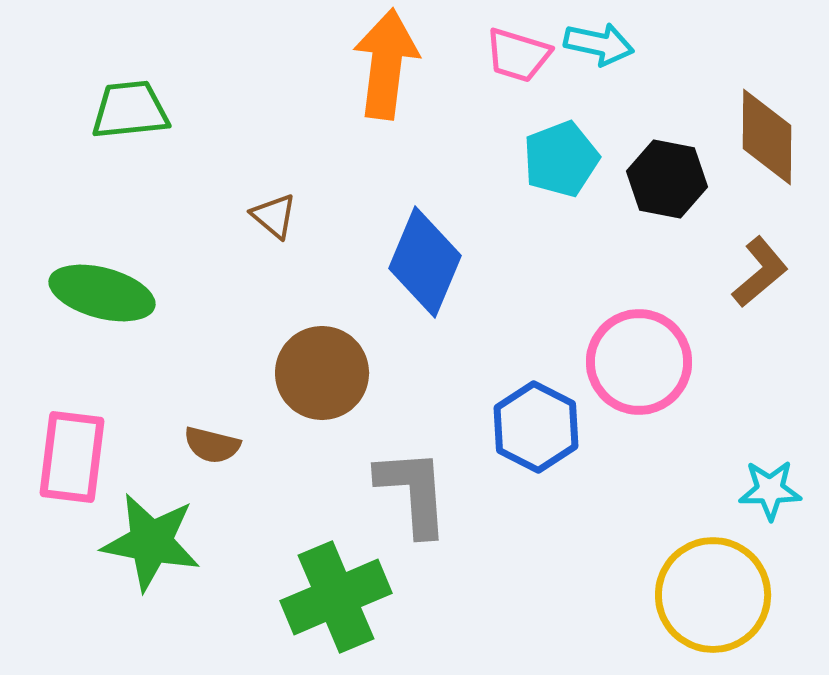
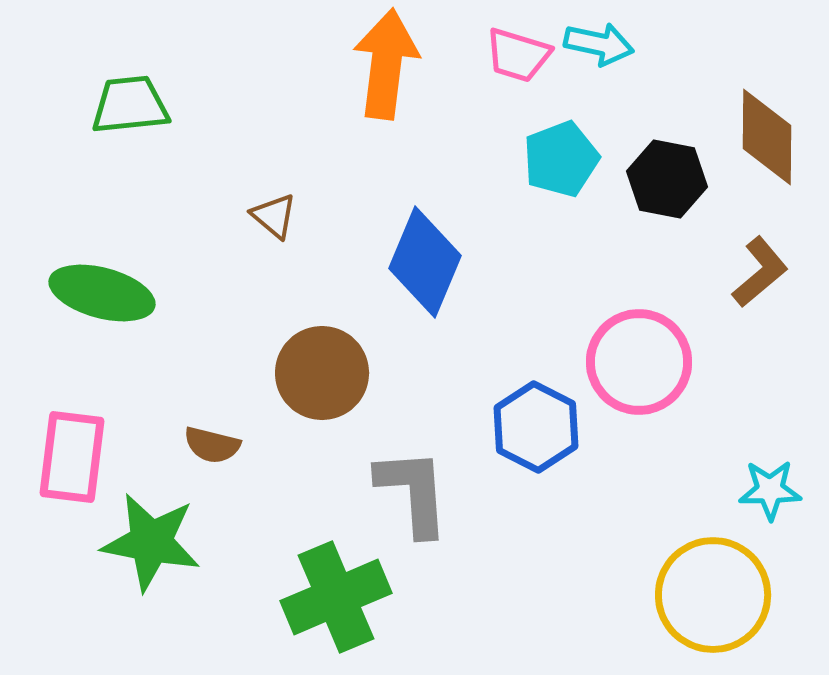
green trapezoid: moved 5 px up
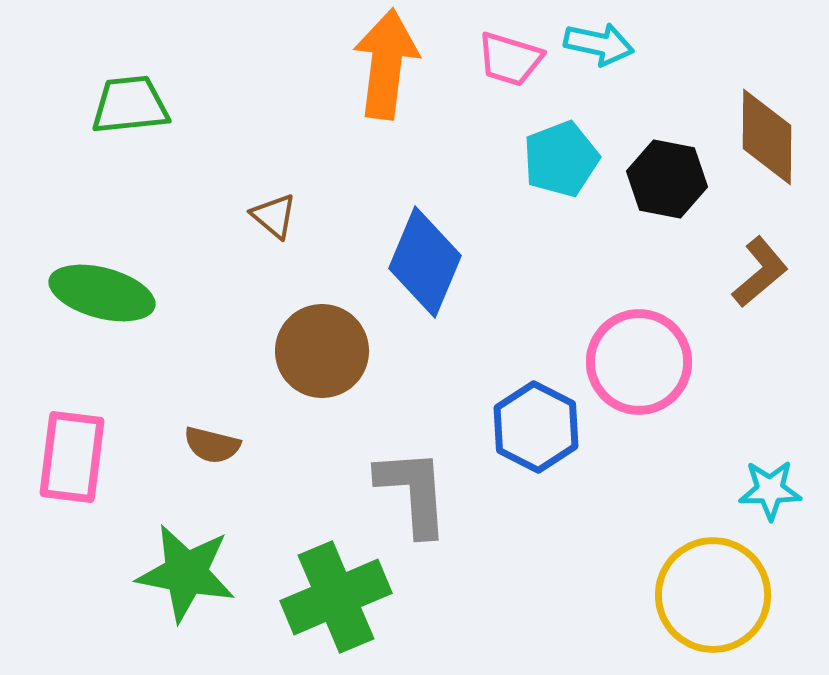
pink trapezoid: moved 8 px left, 4 px down
brown circle: moved 22 px up
green star: moved 35 px right, 31 px down
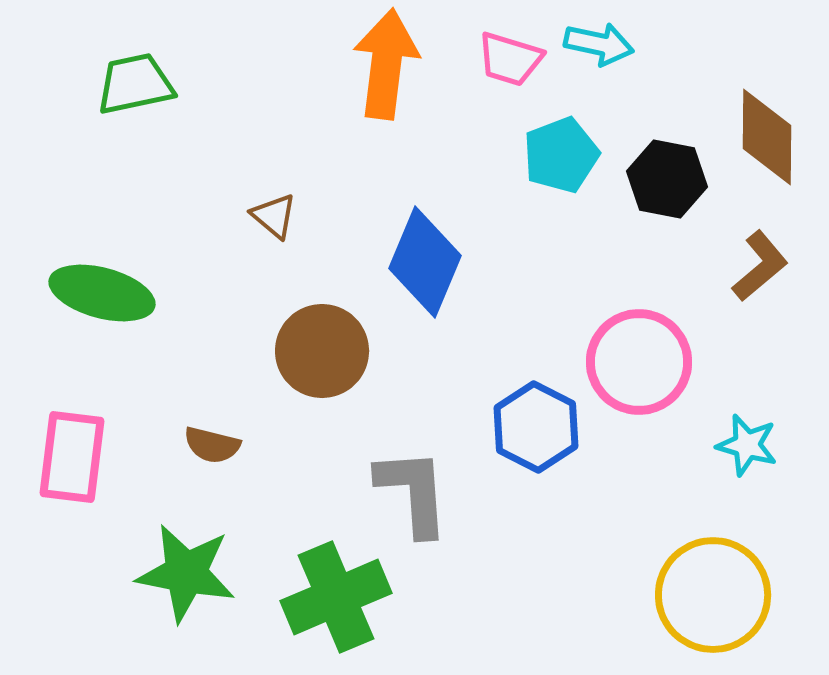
green trapezoid: moved 5 px right, 21 px up; rotated 6 degrees counterclockwise
cyan pentagon: moved 4 px up
brown L-shape: moved 6 px up
cyan star: moved 23 px left, 45 px up; rotated 16 degrees clockwise
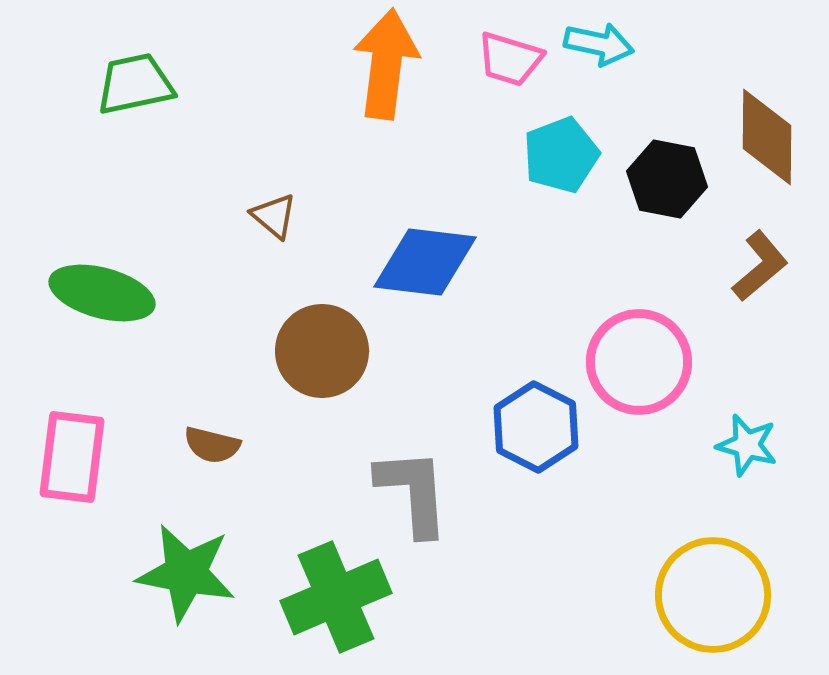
blue diamond: rotated 74 degrees clockwise
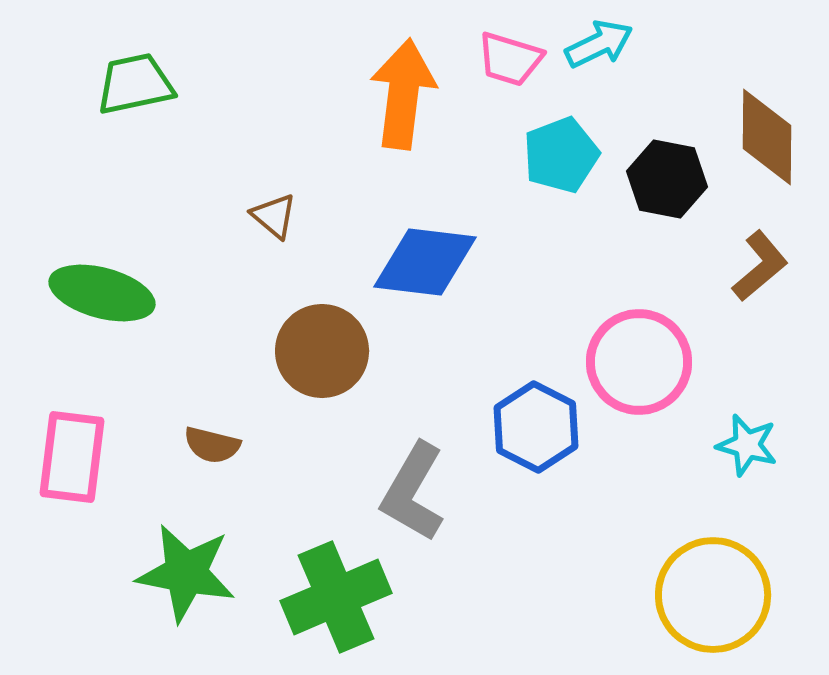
cyan arrow: rotated 38 degrees counterclockwise
orange arrow: moved 17 px right, 30 px down
gray L-shape: rotated 146 degrees counterclockwise
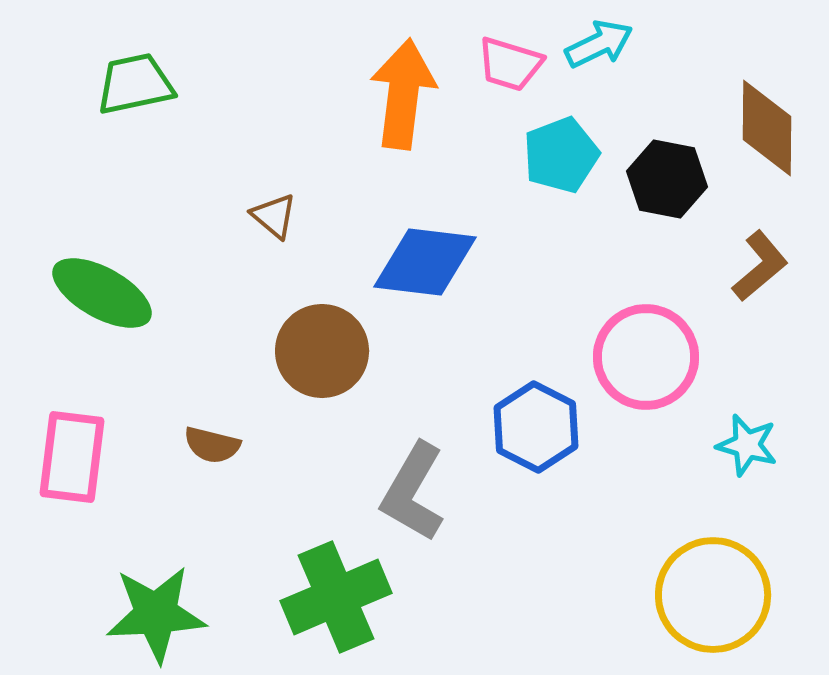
pink trapezoid: moved 5 px down
brown diamond: moved 9 px up
green ellipse: rotated 14 degrees clockwise
pink circle: moved 7 px right, 5 px up
green star: moved 30 px left, 41 px down; rotated 14 degrees counterclockwise
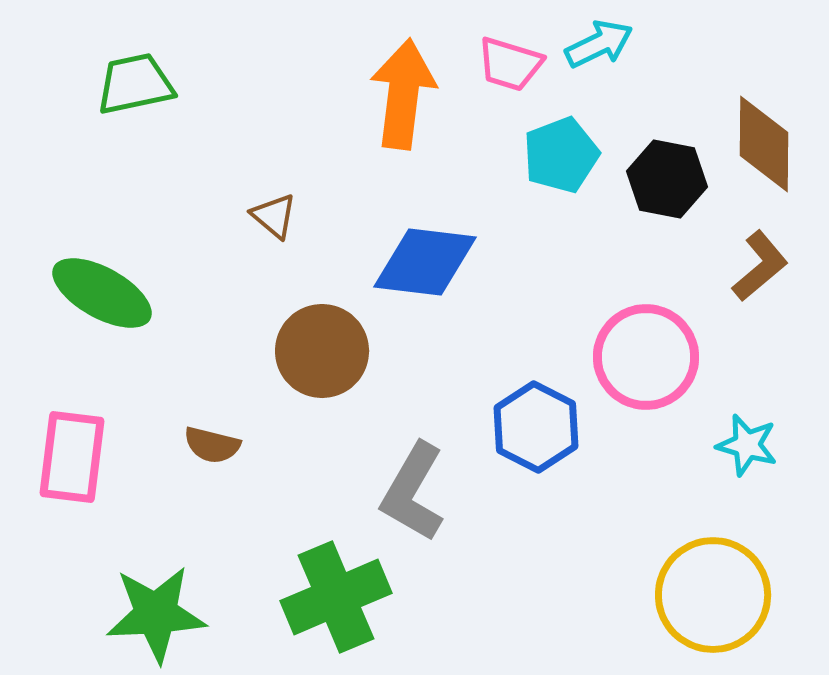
brown diamond: moved 3 px left, 16 px down
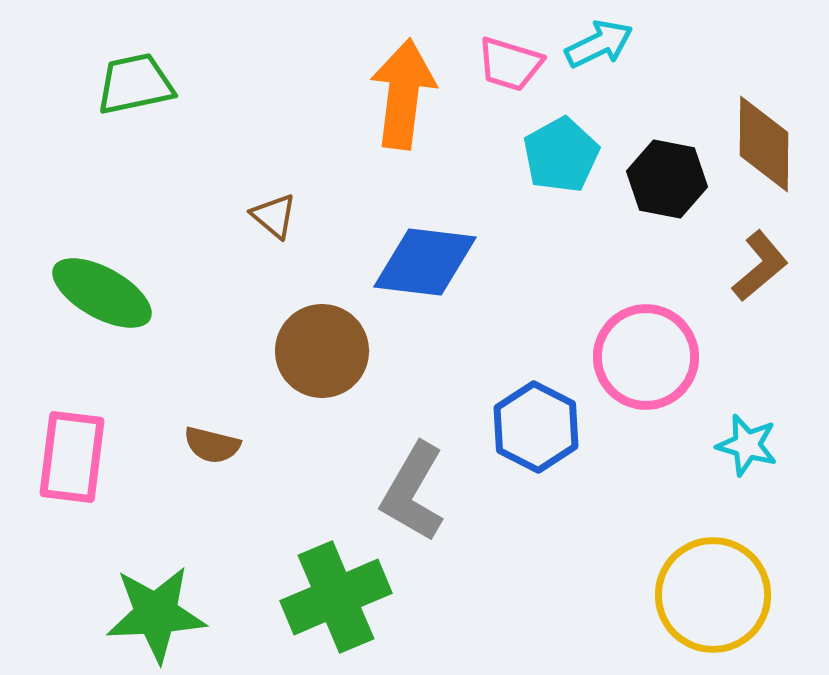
cyan pentagon: rotated 8 degrees counterclockwise
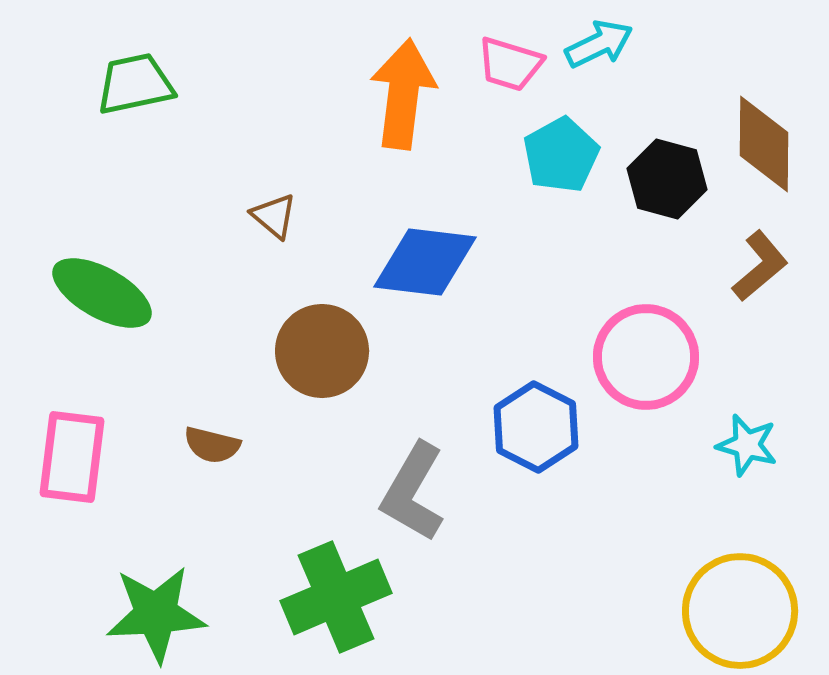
black hexagon: rotated 4 degrees clockwise
yellow circle: moved 27 px right, 16 px down
